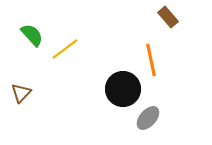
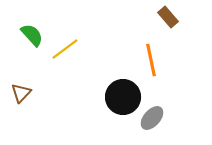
black circle: moved 8 px down
gray ellipse: moved 4 px right
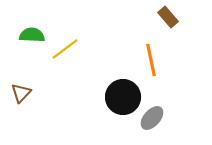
green semicircle: rotated 45 degrees counterclockwise
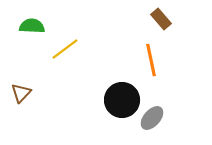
brown rectangle: moved 7 px left, 2 px down
green semicircle: moved 9 px up
black circle: moved 1 px left, 3 px down
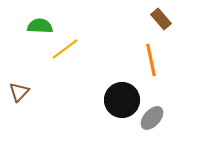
green semicircle: moved 8 px right
brown triangle: moved 2 px left, 1 px up
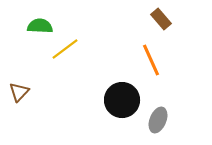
orange line: rotated 12 degrees counterclockwise
gray ellipse: moved 6 px right, 2 px down; rotated 20 degrees counterclockwise
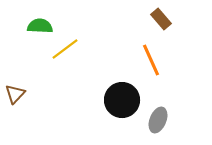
brown triangle: moved 4 px left, 2 px down
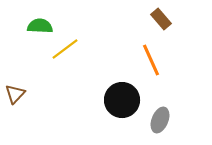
gray ellipse: moved 2 px right
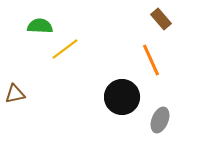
brown triangle: rotated 35 degrees clockwise
black circle: moved 3 px up
